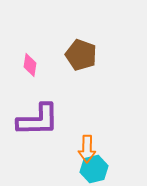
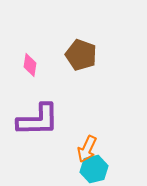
orange arrow: rotated 24 degrees clockwise
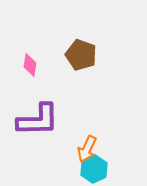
cyan hexagon: rotated 12 degrees counterclockwise
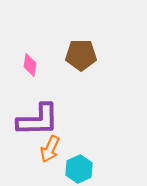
brown pentagon: rotated 20 degrees counterclockwise
orange arrow: moved 37 px left
cyan hexagon: moved 15 px left
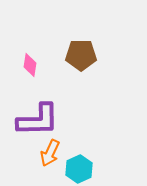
orange arrow: moved 4 px down
